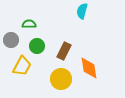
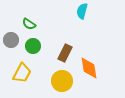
green semicircle: rotated 144 degrees counterclockwise
green circle: moved 4 px left
brown rectangle: moved 1 px right, 2 px down
yellow trapezoid: moved 7 px down
yellow circle: moved 1 px right, 2 px down
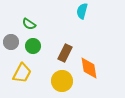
gray circle: moved 2 px down
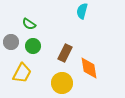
yellow circle: moved 2 px down
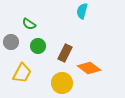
green circle: moved 5 px right
orange diamond: rotated 45 degrees counterclockwise
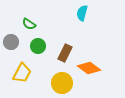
cyan semicircle: moved 2 px down
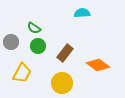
cyan semicircle: rotated 70 degrees clockwise
green semicircle: moved 5 px right, 4 px down
brown rectangle: rotated 12 degrees clockwise
orange diamond: moved 9 px right, 3 px up
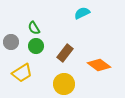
cyan semicircle: rotated 21 degrees counterclockwise
green semicircle: rotated 24 degrees clockwise
green circle: moved 2 px left
orange diamond: moved 1 px right
yellow trapezoid: rotated 30 degrees clockwise
yellow circle: moved 2 px right, 1 px down
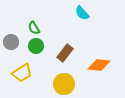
cyan semicircle: rotated 105 degrees counterclockwise
orange diamond: rotated 30 degrees counterclockwise
